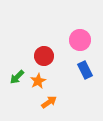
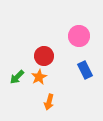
pink circle: moved 1 px left, 4 px up
orange star: moved 1 px right, 4 px up
orange arrow: rotated 140 degrees clockwise
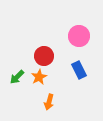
blue rectangle: moved 6 px left
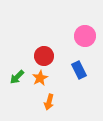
pink circle: moved 6 px right
orange star: moved 1 px right, 1 px down
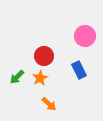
orange arrow: moved 2 px down; rotated 63 degrees counterclockwise
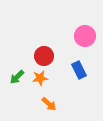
orange star: rotated 21 degrees clockwise
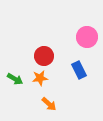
pink circle: moved 2 px right, 1 px down
green arrow: moved 2 px left, 2 px down; rotated 105 degrees counterclockwise
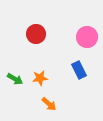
red circle: moved 8 px left, 22 px up
